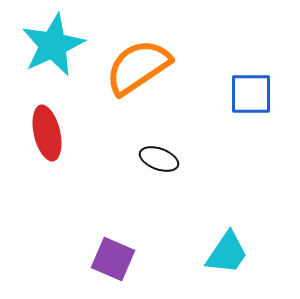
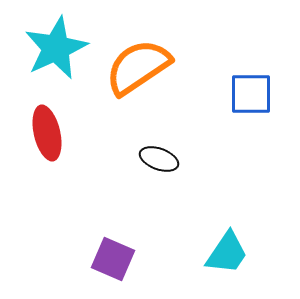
cyan star: moved 3 px right, 3 px down
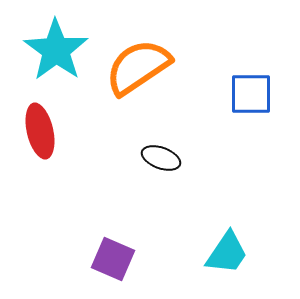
cyan star: moved 2 px down; rotated 12 degrees counterclockwise
red ellipse: moved 7 px left, 2 px up
black ellipse: moved 2 px right, 1 px up
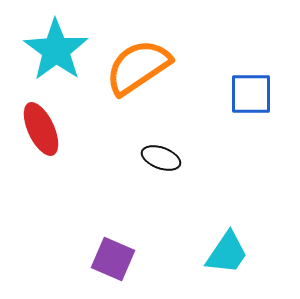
red ellipse: moved 1 px right, 2 px up; rotated 12 degrees counterclockwise
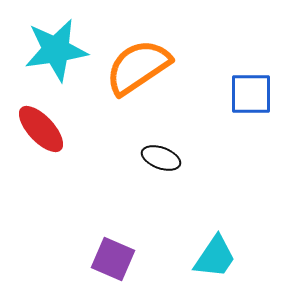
cyan star: rotated 28 degrees clockwise
red ellipse: rotated 18 degrees counterclockwise
cyan trapezoid: moved 12 px left, 4 px down
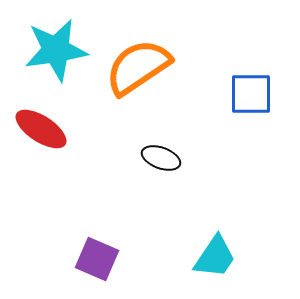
red ellipse: rotated 14 degrees counterclockwise
purple square: moved 16 px left
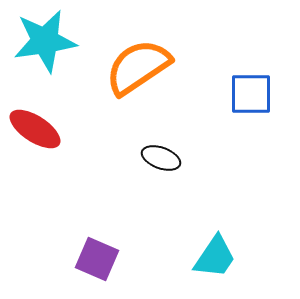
cyan star: moved 11 px left, 9 px up
red ellipse: moved 6 px left
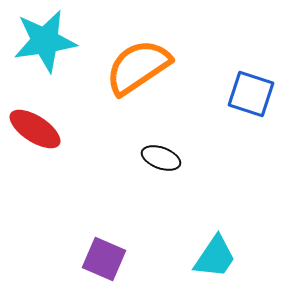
blue square: rotated 18 degrees clockwise
purple square: moved 7 px right
